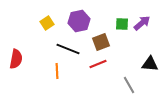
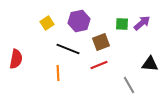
red line: moved 1 px right, 1 px down
orange line: moved 1 px right, 2 px down
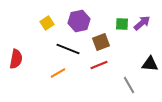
orange line: rotated 63 degrees clockwise
